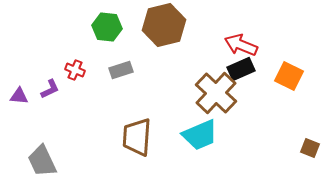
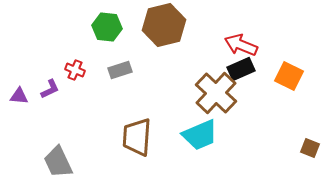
gray rectangle: moved 1 px left
gray trapezoid: moved 16 px right, 1 px down
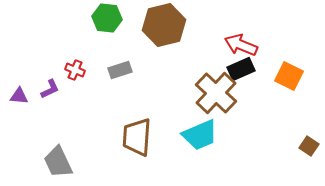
green hexagon: moved 9 px up
brown square: moved 1 px left, 2 px up; rotated 12 degrees clockwise
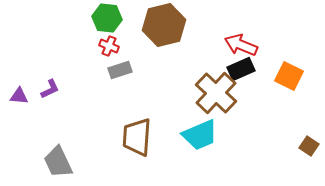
red cross: moved 34 px right, 24 px up
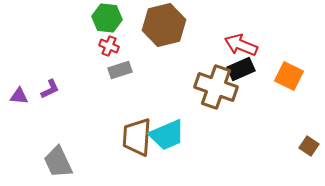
brown cross: moved 6 px up; rotated 24 degrees counterclockwise
cyan trapezoid: moved 33 px left
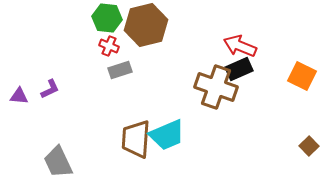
brown hexagon: moved 18 px left
red arrow: moved 1 px left, 1 px down
black rectangle: moved 2 px left
orange square: moved 13 px right
brown trapezoid: moved 1 px left, 2 px down
brown square: rotated 12 degrees clockwise
